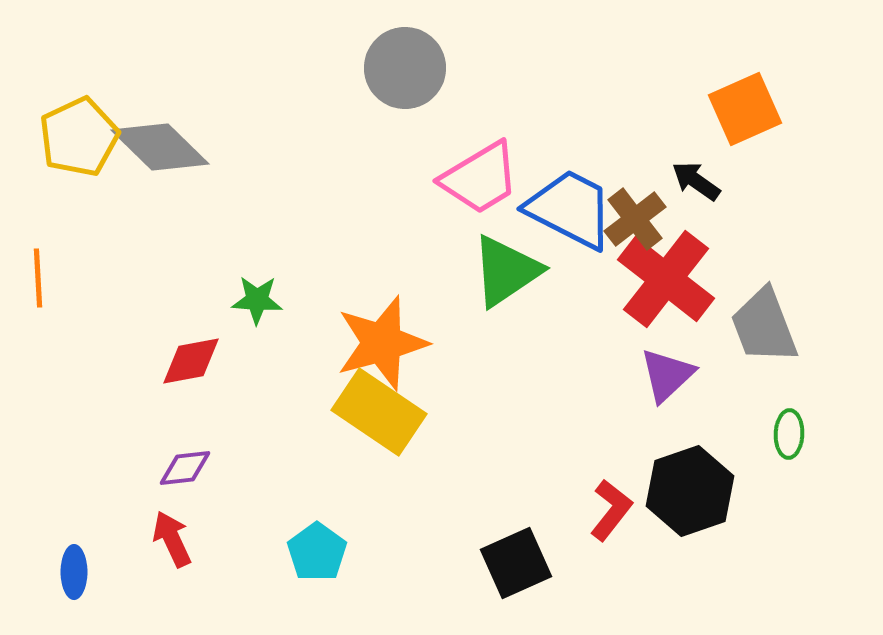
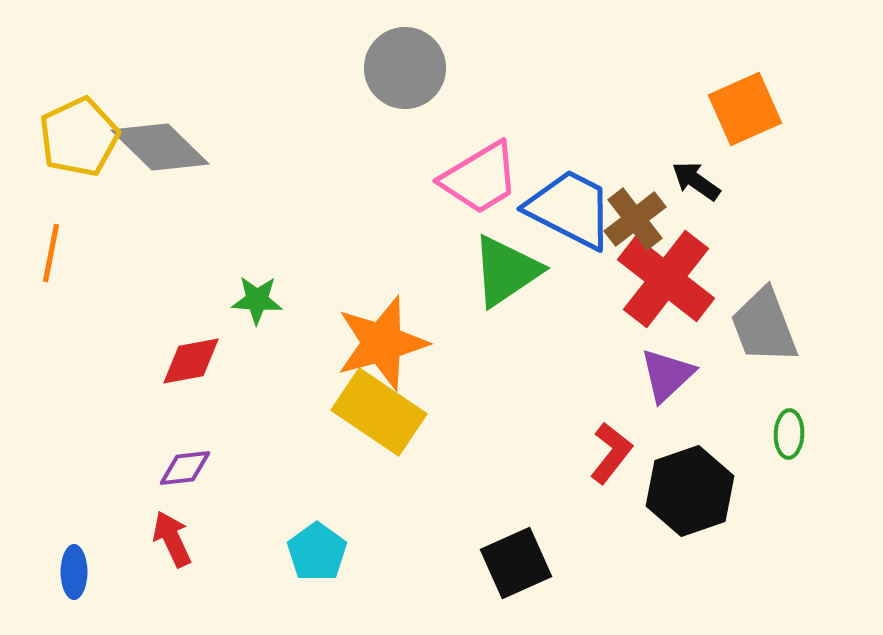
orange line: moved 13 px right, 25 px up; rotated 14 degrees clockwise
red L-shape: moved 57 px up
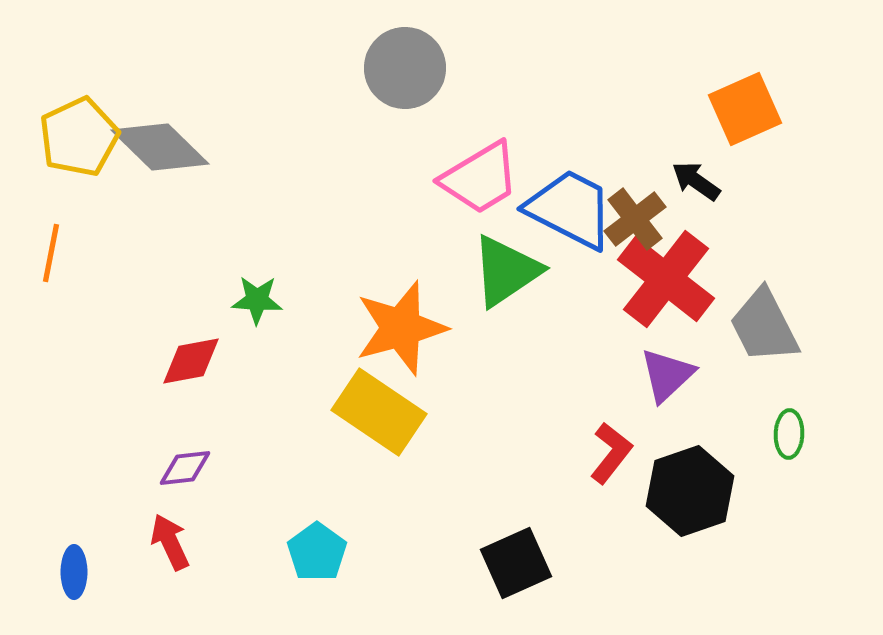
gray trapezoid: rotated 6 degrees counterclockwise
orange star: moved 19 px right, 15 px up
red arrow: moved 2 px left, 3 px down
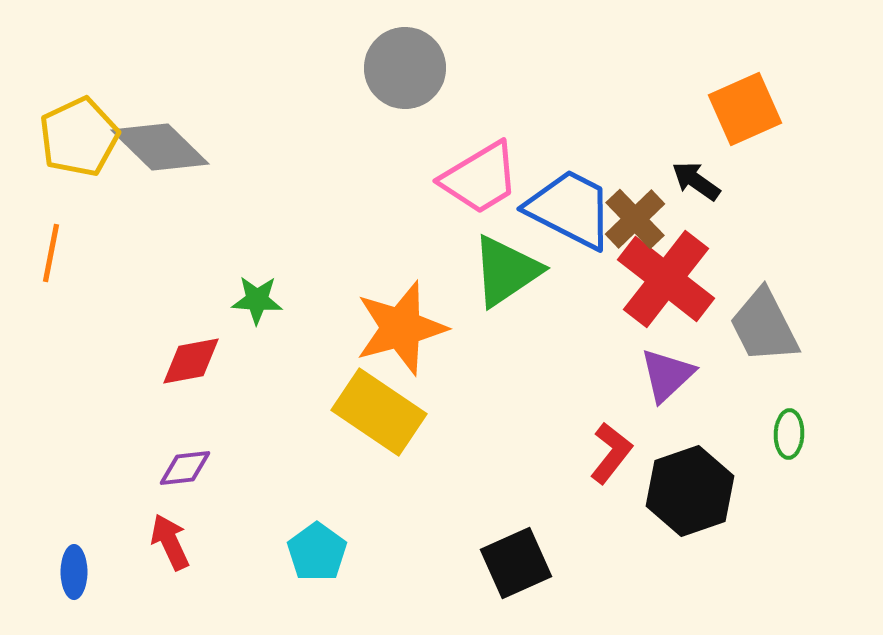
brown cross: rotated 6 degrees counterclockwise
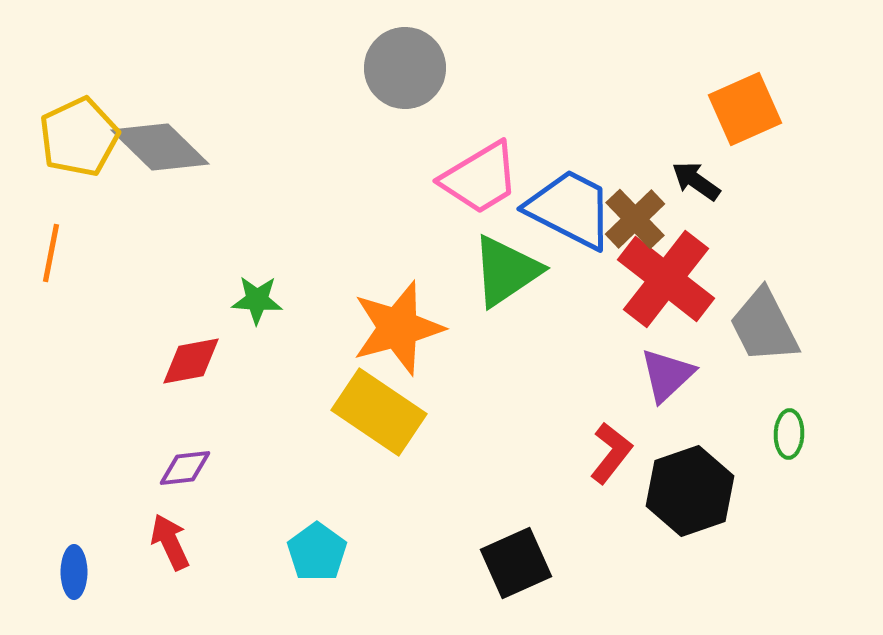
orange star: moved 3 px left
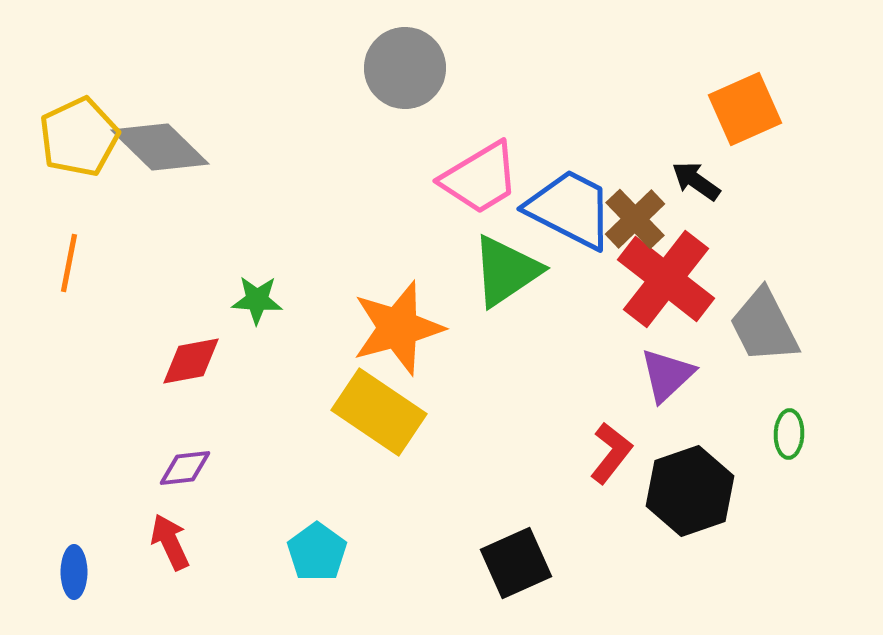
orange line: moved 18 px right, 10 px down
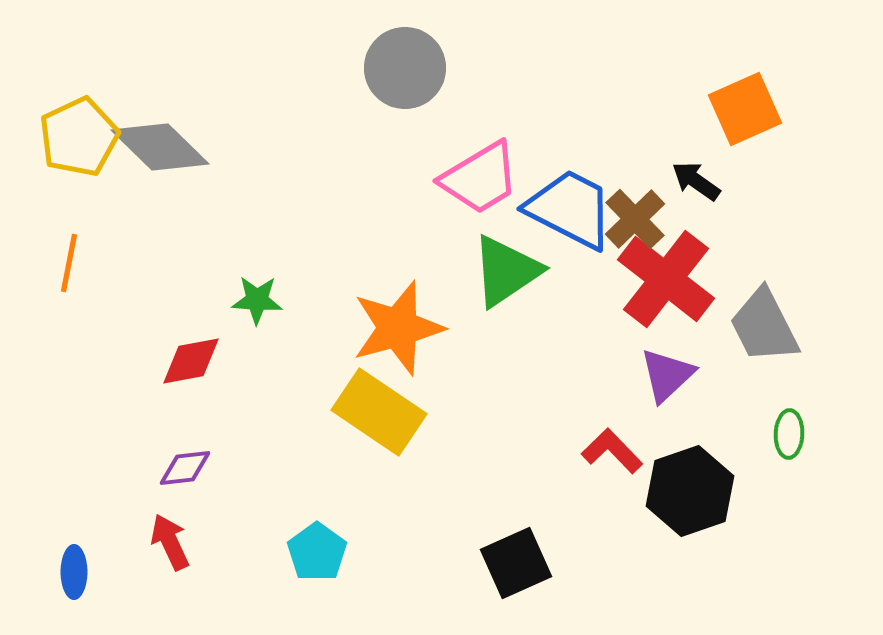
red L-shape: moved 1 px right, 2 px up; rotated 82 degrees counterclockwise
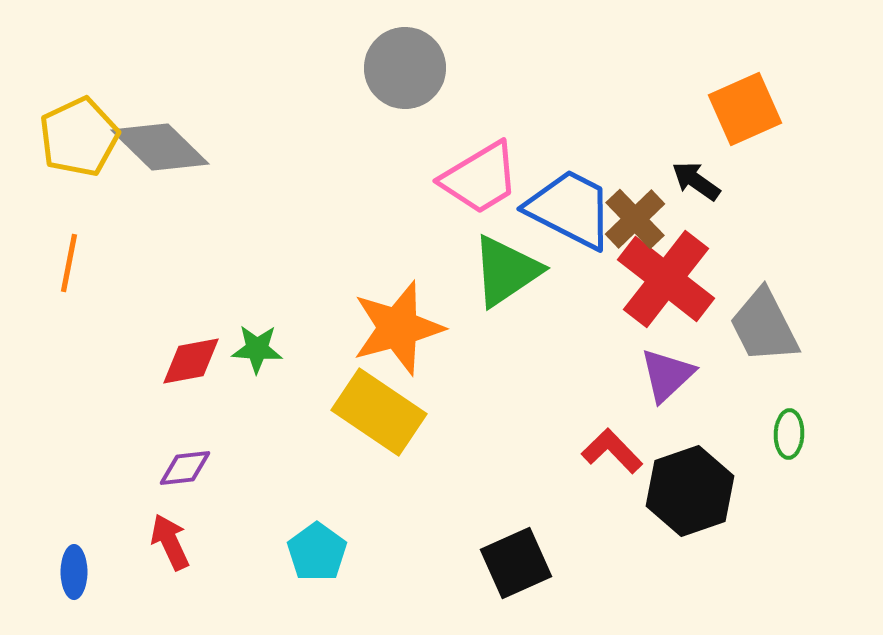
green star: moved 49 px down
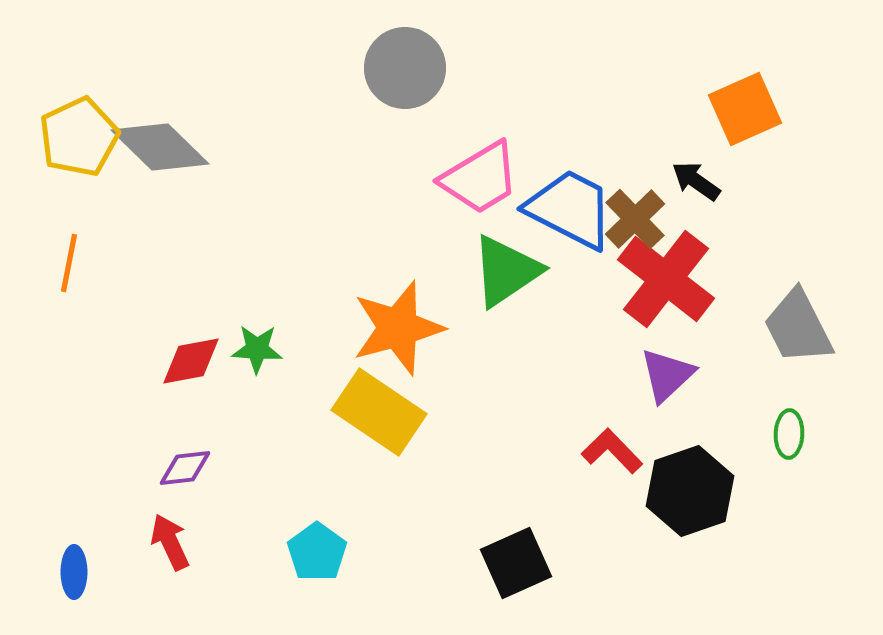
gray trapezoid: moved 34 px right, 1 px down
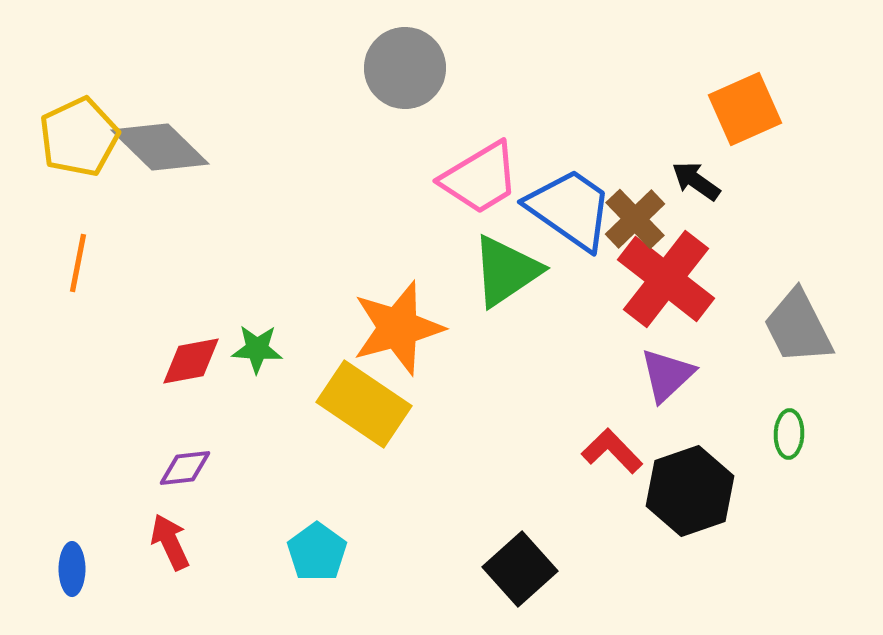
blue trapezoid: rotated 8 degrees clockwise
orange line: moved 9 px right
yellow rectangle: moved 15 px left, 8 px up
black square: moved 4 px right, 6 px down; rotated 18 degrees counterclockwise
blue ellipse: moved 2 px left, 3 px up
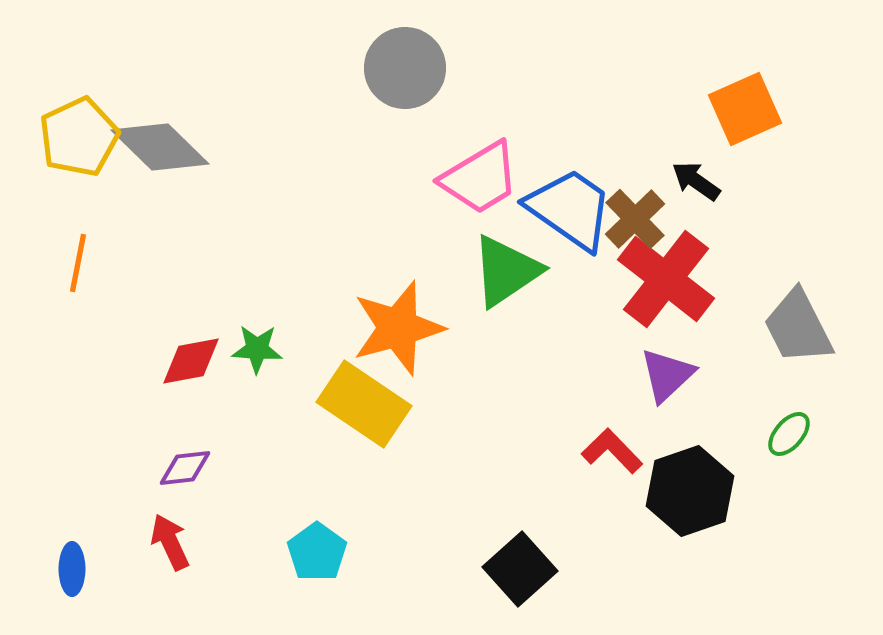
green ellipse: rotated 39 degrees clockwise
